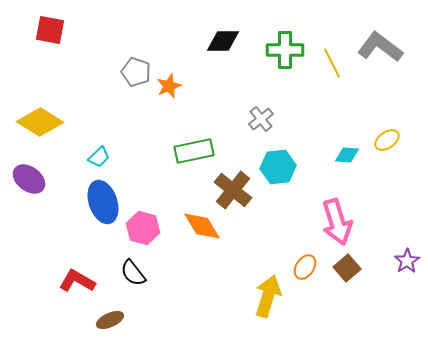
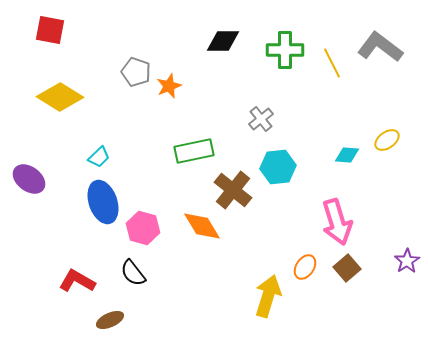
yellow diamond: moved 20 px right, 25 px up
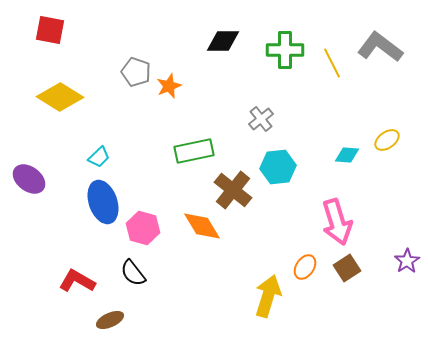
brown square: rotated 8 degrees clockwise
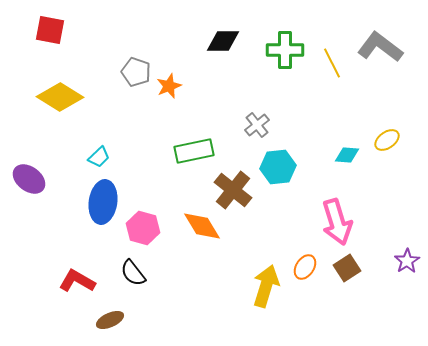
gray cross: moved 4 px left, 6 px down
blue ellipse: rotated 27 degrees clockwise
yellow arrow: moved 2 px left, 10 px up
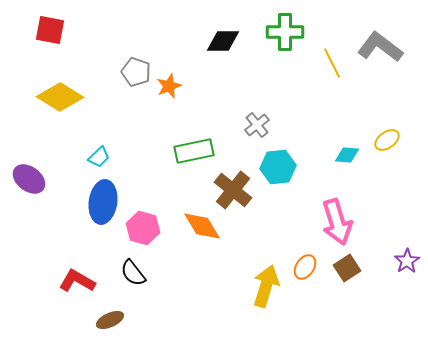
green cross: moved 18 px up
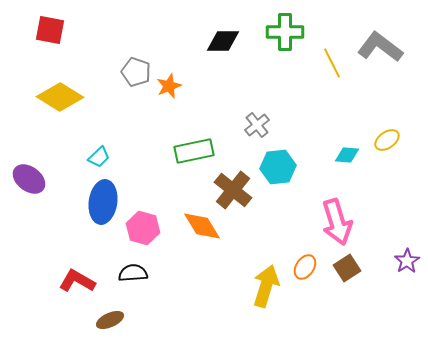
black semicircle: rotated 124 degrees clockwise
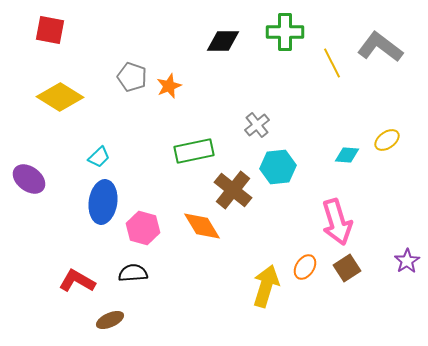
gray pentagon: moved 4 px left, 5 px down
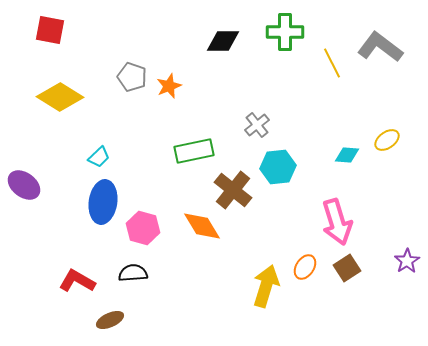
purple ellipse: moved 5 px left, 6 px down
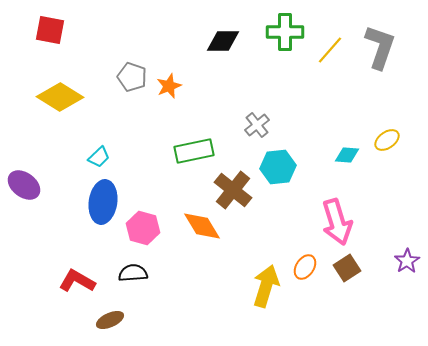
gray L-shape: rotated 72 degrees clockwise
yellow line: moved 2 px left, 13 px up; rotated 68 degrees clockwise
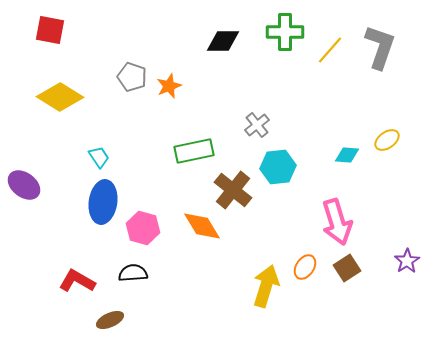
cyan trapezoid: rotated 80 degrees counterclockwise
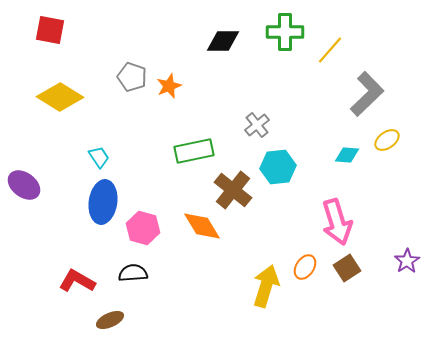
gray L-shape: moved 13 px left, 47 px down; rotated 27 degrees clockwise
